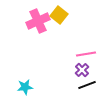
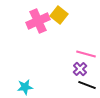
pink line: rotated 24 degrees clockwise
purple cross: moved 2 px left, 1 px up
black line: rotated 42 degrees clockwise
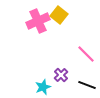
pink line: rotated 30 degrees clockwise
purple cross: moved 19 px left, 6 px down
cyan star: moved 18 px right; rotated 14 degrees counterclockwise
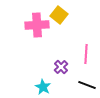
pink cross: moved 1 px left, 4 px down; rotated 20 degrees clockwise
pink line: rotated 48 degrees clockwise
purple cross: moved 8 px up
cyan star: rotated 21 degrees counterclockwise
